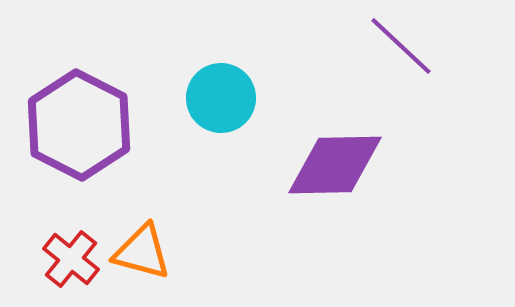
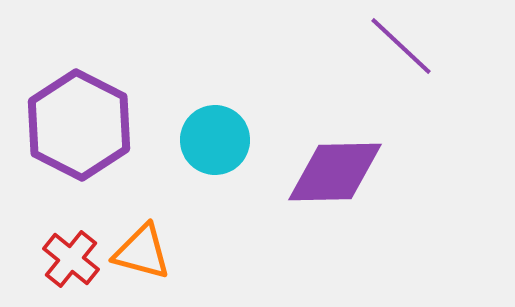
cyan circle: moved 6 px left, 42 px down
purple diamond: moved 7 px down
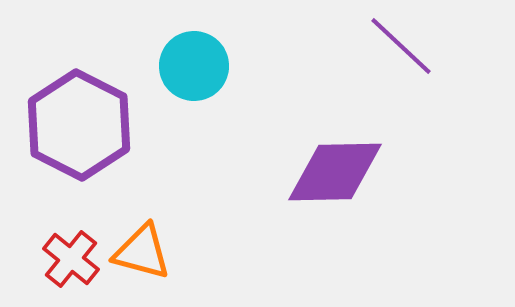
cyan circle: moved 21 px left, 74 px up
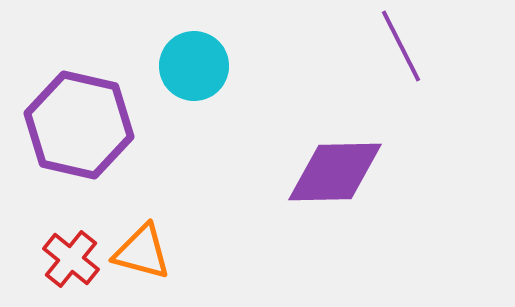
purple line: rotated 20 degrees clockwise
purple hexagon: rotated 14 degrees counterclockwise
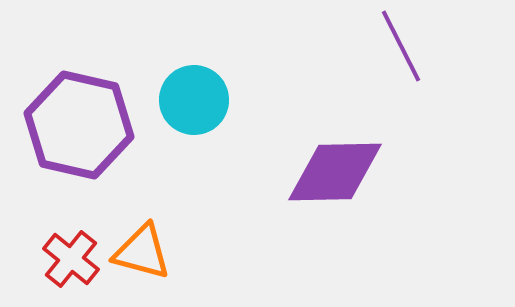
cyan circle: moved 34 px down
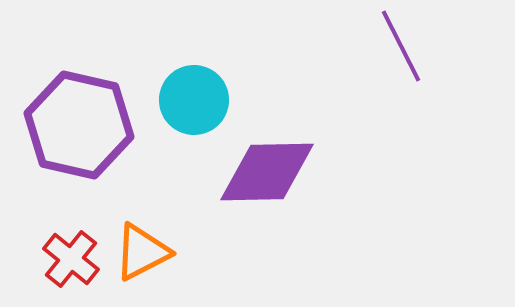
purple diamond: moved 68 px left
orange triangle: rotated 42 degrees counterclockwise
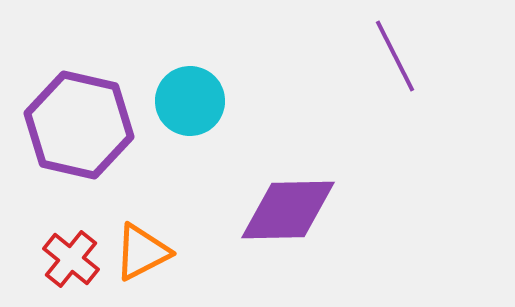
purple line: moved 6 px left, 10 px down
cyan circle: moved 4 px left, 1 px down
purple diamond: moved 21 px right, 38 px down
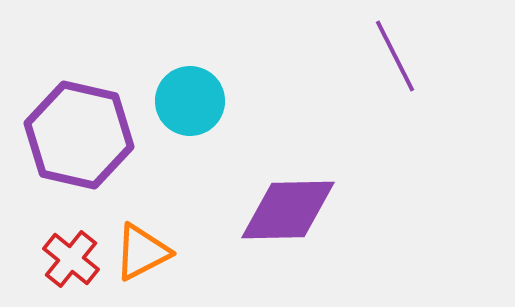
purple hexagon: moved 10 px down
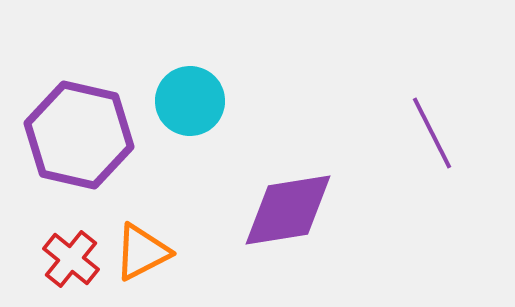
purple line: moved 37 px right, 77 px down
purple diamond: rotated 8 degrees counterclockwise
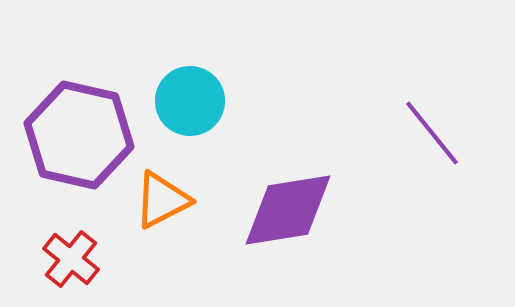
purple line: rotated 12 degrees counterclockwise
orange triangle: moved 20 px right, 52 px up
